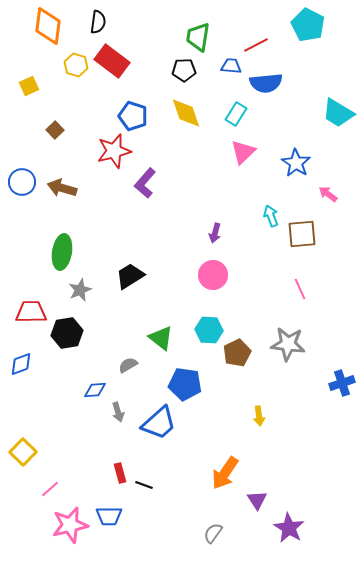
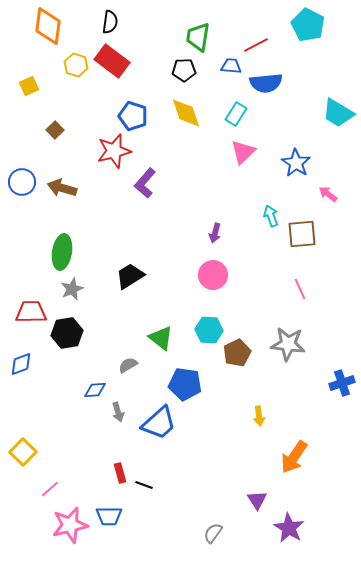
black semicircle at (98, 22): moved 12 px right
gray star at (80, 290): moved 8 px left, 1 px up
orange arrow at (225, 473): moved 69 px right, 16 px up
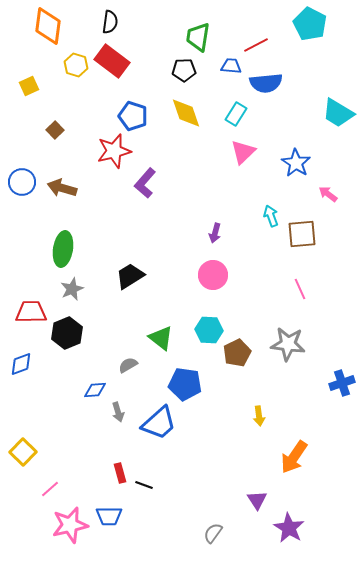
cyan pentagon at (308, 25): moved 2 px right, 1 px up
green ellipse at (62, 252): moved 1 px right, 3 px up
black hexagon at (67, 333): rotated 12 degrees counterclockwise
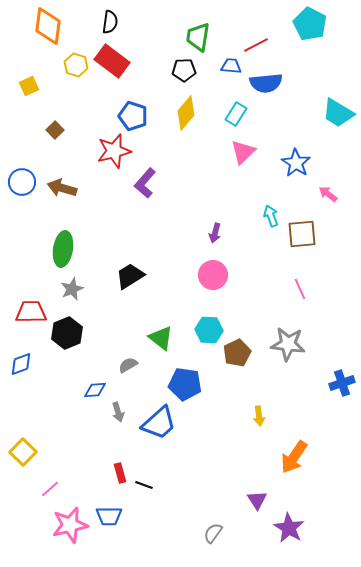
yellow diamond at (186, 113): rotated 60 degrees clockwise
